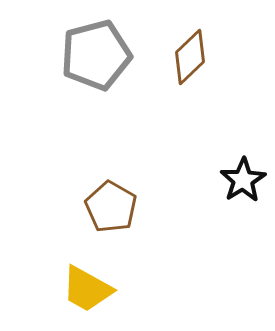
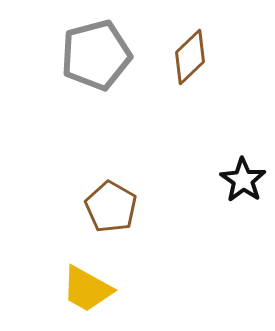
black star: rotated 6 degrees counterclockwise
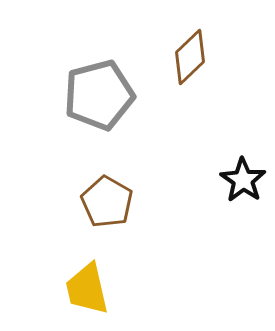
gray pentagon: moved 3 px right, 40 px down
brown pentagon: moved 4 px left, 5 px up
yellow trapezoid: rotated 48 degrees clockwise
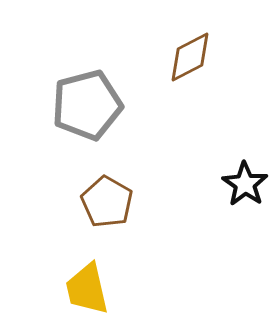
brown diamond: rotated 16 degrees clockwise
gray pentagon: moved 12 px left, 10 px down
black star: moved 2 px right, 4 px down
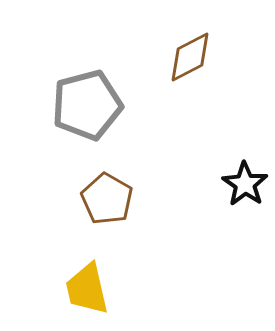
brown pentagon: moved 3 px up
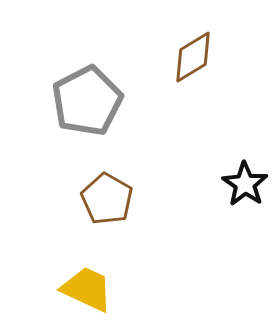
brown diamond: moved 3 px right; rotated 4 degrees counterclockwise
gray pentagon: moved 4 px up; rotated 12 degrees counterclockwise
yellow trapezoid: rotated 128 degrees clockwise
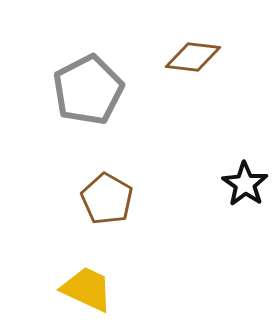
brown diamond: rotated 38 degrees clockwise
gray pentagon: moved 1 px right, 11 px up
